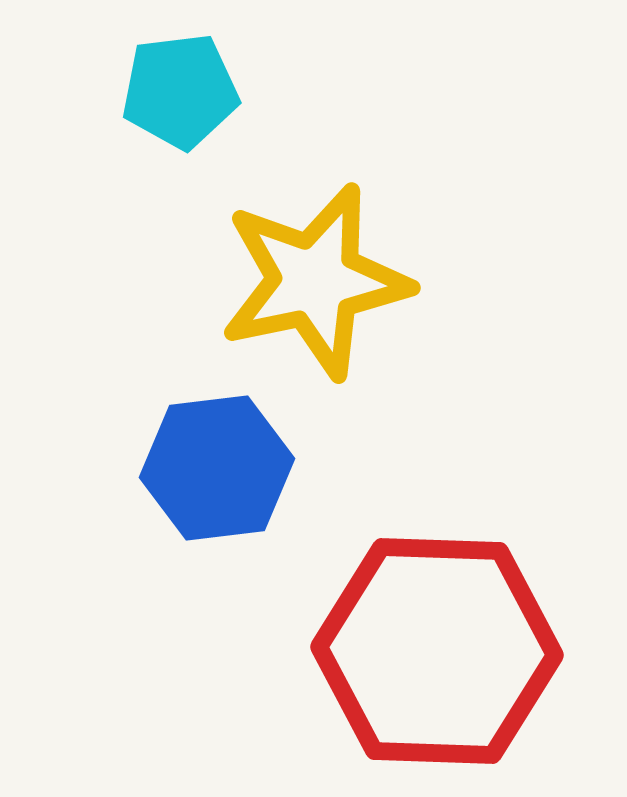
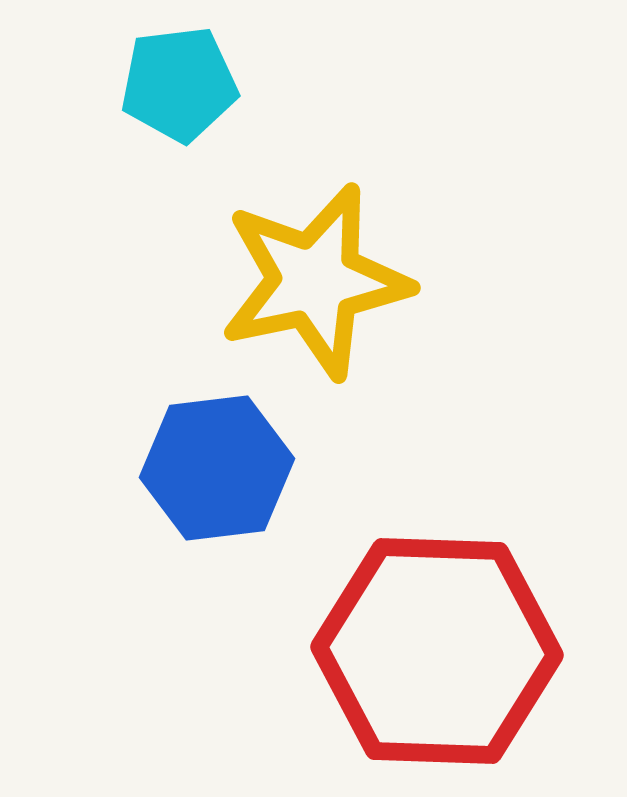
cyan pentagon: moved 1 px left, 7 px up
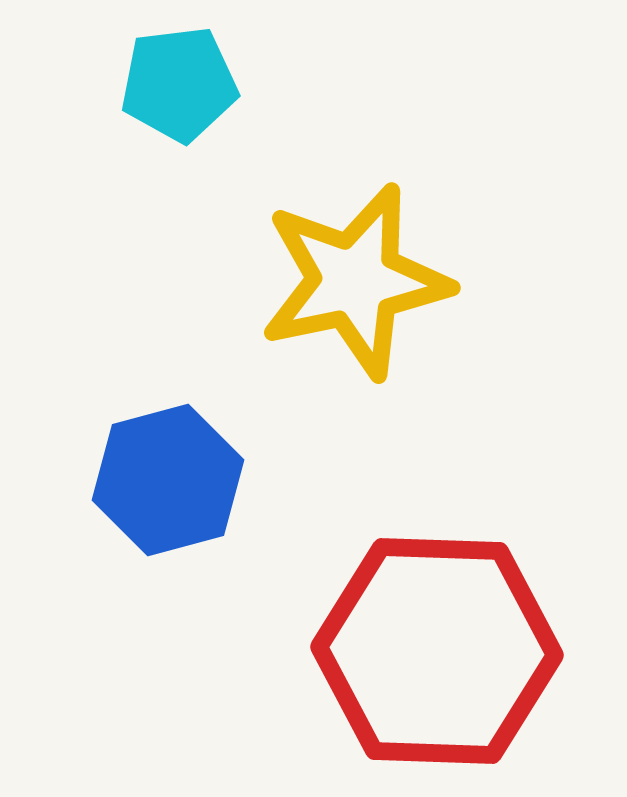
yellow star: moved 40 px right
blue hexagon: moved 49 px left, 12 px down; rotated 8 degrees counterclockwise
